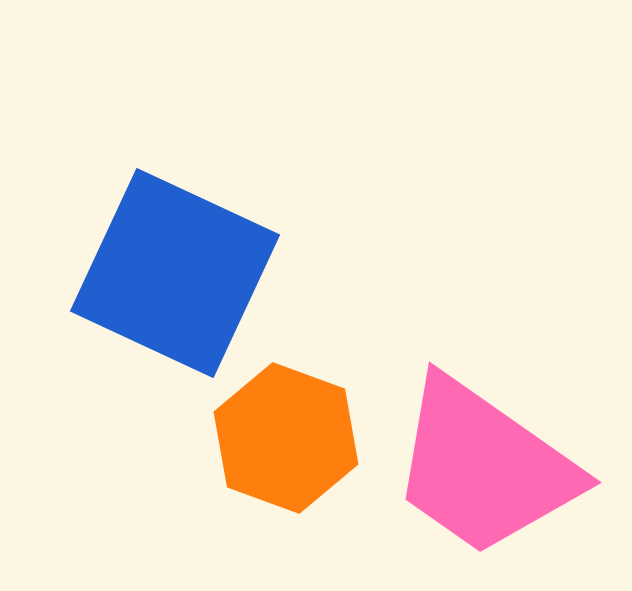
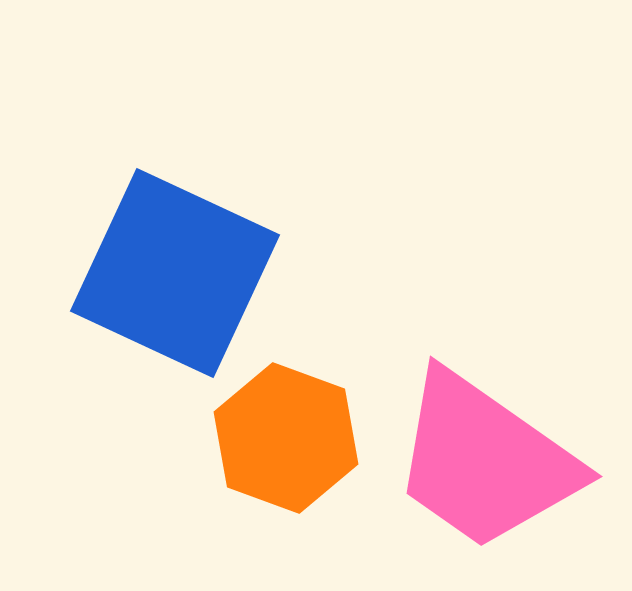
pink trapezoid: moved 1 px right, 6 px up
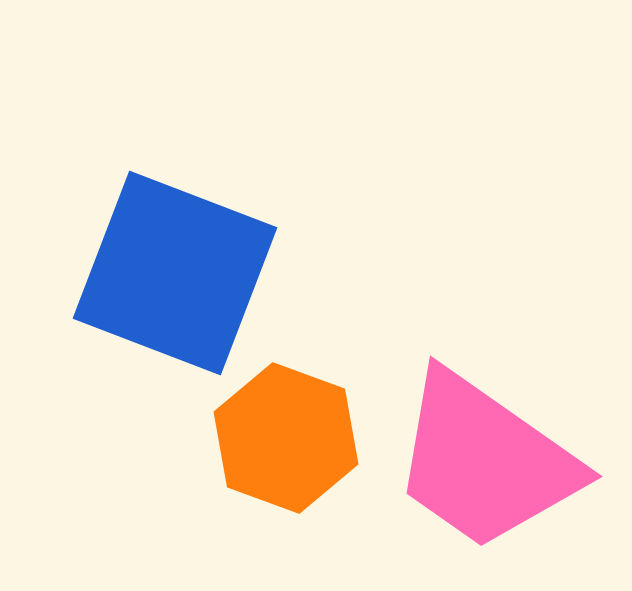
blue square: rotated 4 degrees counterclockwise
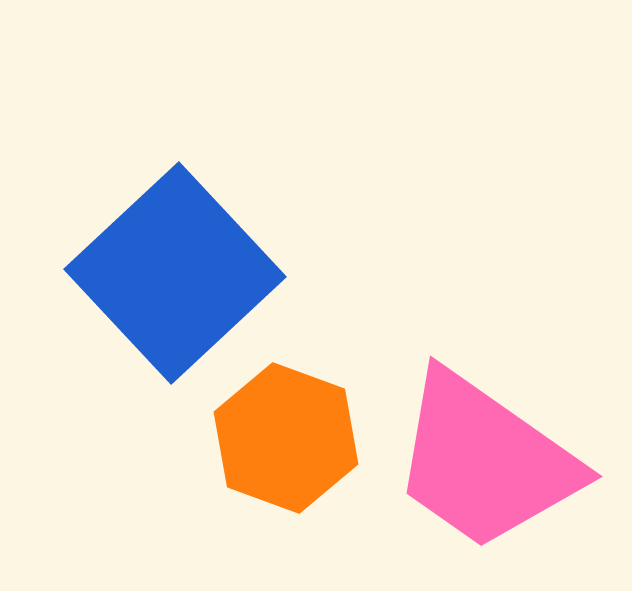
blue square: rotated 26 degrees clockwise
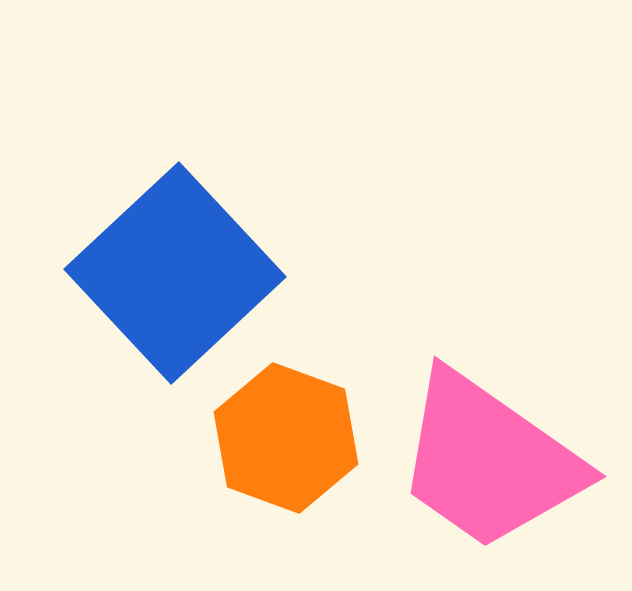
pink trapezoid: moved 4 px right
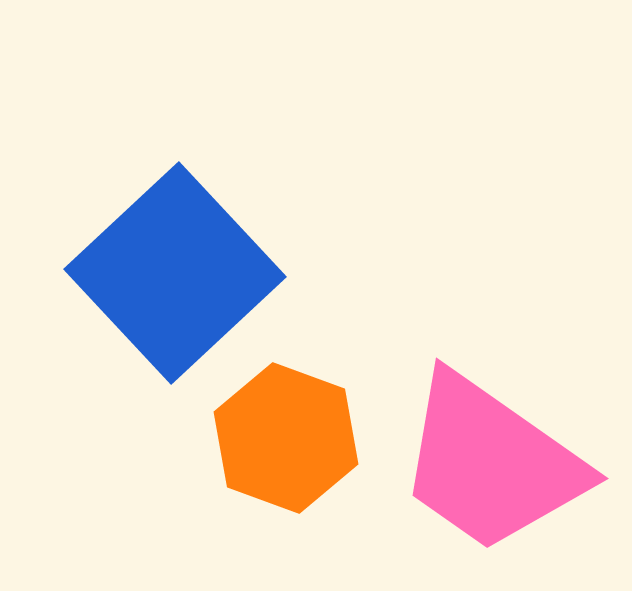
pink trapezoid: moved 2 px right, 2 px down
